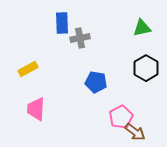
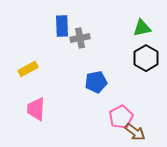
blue rectangle: moved 3 px down
black hexagon: moved 10 px up
blue pentagon: rotated 20 degrees counterclockwise
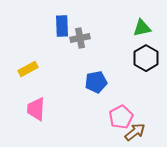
brown arrow: rotated 75 degrees counterclockwise
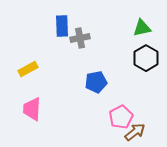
pink trapezoid: moved 4 px left
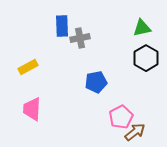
yellow rectangle: moved 2 px up
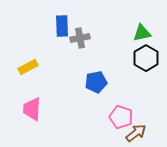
green triangle: moved 5 px down
pink pentagon: rotated 25 degrees counterclockwise
brown arrow: moved 1 px right, 1 px down
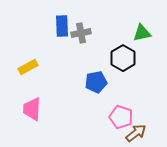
gray cross: moved 1 px right, 5 px up
black hexagon: moved 23 px left
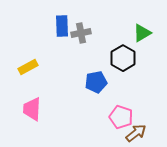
green triangle: rotated 18 degrees counterclockwise
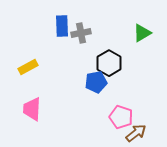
black hexagon: moved 14 px left, 5 px down
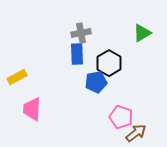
blue rectangle: moved 15 px right, 28 px down
yellow rectangle: moved 11 px left, 10 px down
